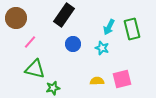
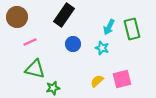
brown circle: moved 1 px right, 1 px up
pink line: rotated 24 degrees clockwise
yellow semicircle: rotated 40 degrees counterclockwise
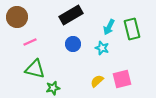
black rectangle: moved 7 px right; rotated 25 degrees clockwise
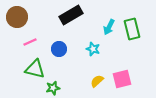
blue circle: moved 14 px left, 5 px down
cyan star: moved 9 px left, 1 px down
